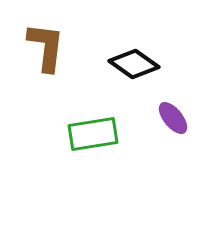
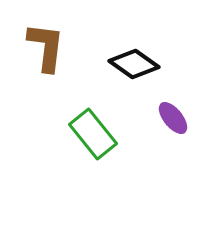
green rectangle: rotated 60 degrees clockwise
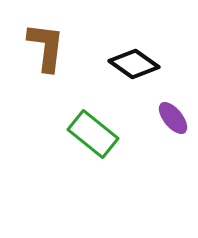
green rectangle: rotated 12 degrees counterclockwise
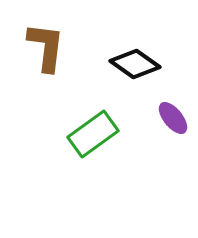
black diamond: moved 1 px right
green rectangle: rotated 75 degrees counterclockwise
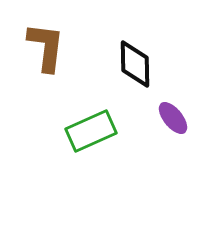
black diamond: rotated 54 degrees clockwise
green rectangle: moved 2 px left, 3 px up; rotated 12 degrees clockwise
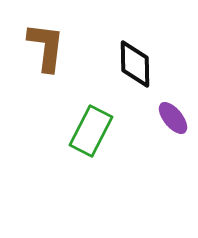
green rectangle: rotated 39 degrees counterclockwise
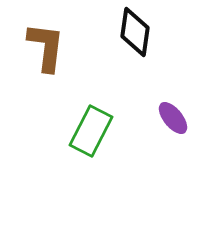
black diamond: moved 32 px up; rotated 9 degrees clockwise
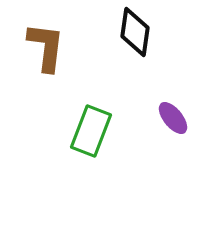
green rectangle: rotated 6 degrees counterclockwise
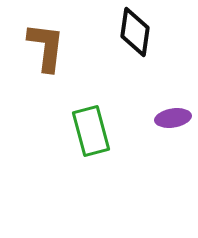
purple ellipse: rotated 60 degrees counterclockwise
green rectangle: rotated 36 degrees counterclockwise
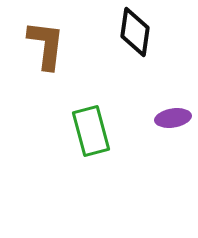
brown L-shape: moved 2 px up
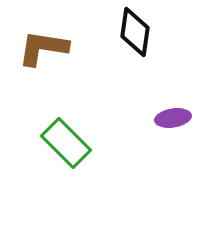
brown L-shape: moved 3 px left, 3 px down; rotated 88 degrees counterclockwise
green rectangle: moved 25 px left, 12 px down; rotated 30 degrees counterclockwise
